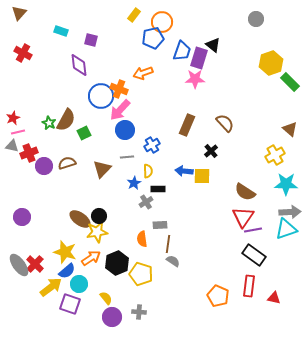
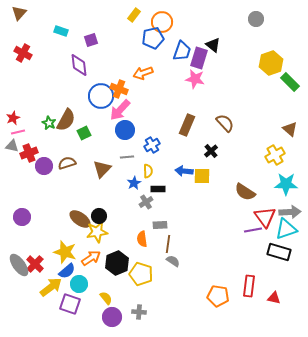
purple square at (91, 40): rotated 32 degrees counterclockwise
pink star at (195, 79): rotated 12 degrees clockwise
red triangle at (243, 217): moved 22 px right; rotated 10 degrees counterclockwise
black rectangle at (254, 255): moved 25 px right, 3 px up; rotated 20 degrees counterclockwise
orange pentagon at (218, 296): rotated 15 degrees counterclockwise
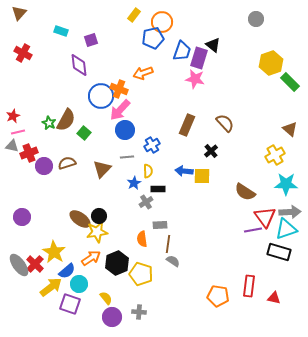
red star at (13, 118): moved 2 px up
green square at (84, 133): rotated 24 degrees counterclockwise
yellow star at (65, 252): moved 11 px left; rotated 15 degrees clockwise
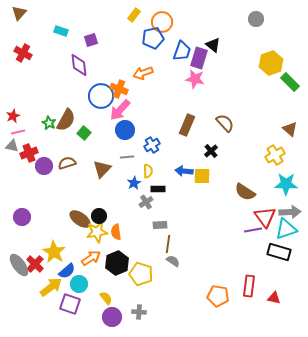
orange semicircle at (142, 239): moved 26 px left, 7 px up
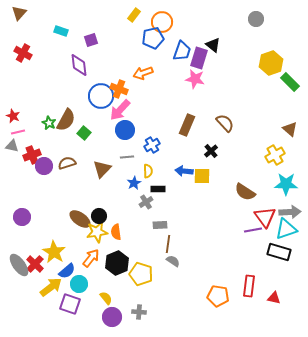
red star at (13, 116): rotated 24 degrees counterclockwise
red cross at (29, 153): moved 3 px right, 2 px down
orange arrow at (91, 258): rotated 18 degrees counterclockwise
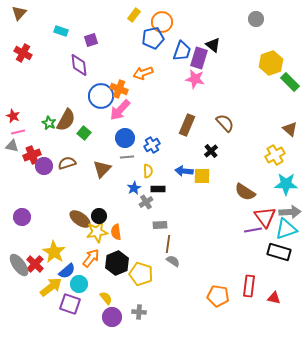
blue circle at (125, 130): moved 8 px down
blue star at (134, 183): moved 5 px down
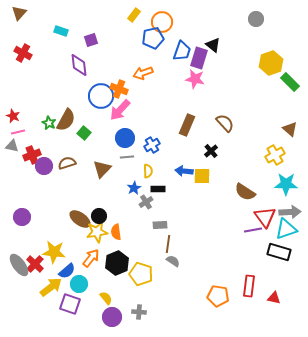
yellow star at (54, 252): rotated 25 degrees counterclockwise
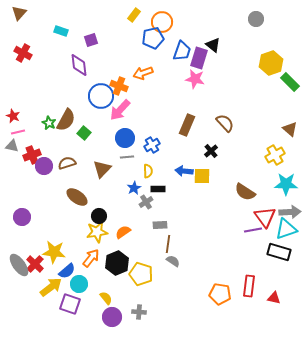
orange cross at (119, 89): moved 3 px up
brown ellipse at (80, 219): moved 3 px left, 22 px up
orange semicircle at (116, 232): moved 7 px right; rotated 63 degrees clockwise
orange pentagon at (218, 296): moved 2 px right, 2 px up
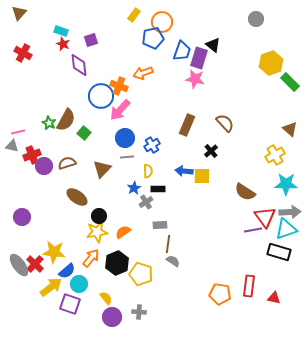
red star at (13, 116): moved 50 px right, 72 px up
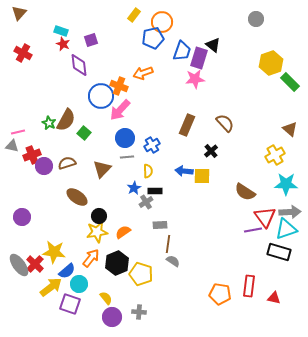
pink star at (195, 79): rotated 18 degrees counterclockwise
black rectangle at (158, 189): moved 3 px left, 2 px down
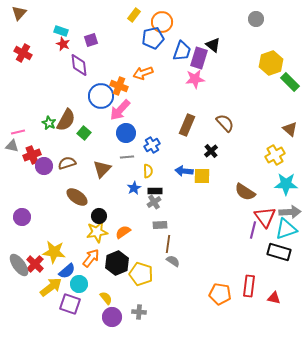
blue circle at (125, 138): moved 1 px right, 5 px up
gray cross at (146, 202): moved 8 px right
purple line at (253, 230): rotated 66 degrees counterclockwise
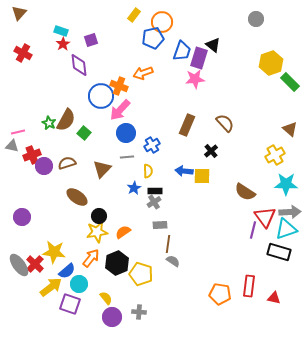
red star at (63, 44): rotated 16 degrees clockwise
